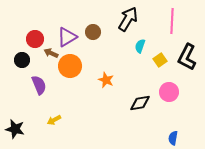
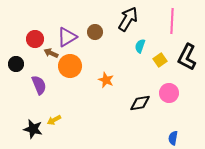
brown circle: moved 2 px right
black circle: moved 6 px left, 4 px down
pink circle: moved 1 px down
black star: moved 18 px right
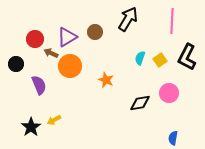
cyan semicircle: moved 12 px down
black star: moved 2 px left, 2 px up; rotated 24 degrees clockwise
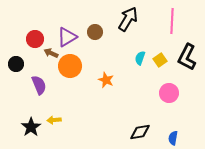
black diamond: moved 29 px down
yellow arrow: rotated 24 degrees clockwise
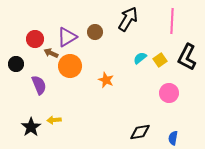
cyan semicircle: rotated 32 degrees clockwise
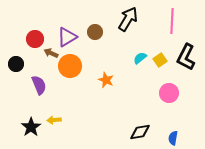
black L-shape: moved 1 px left
